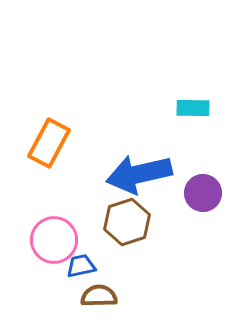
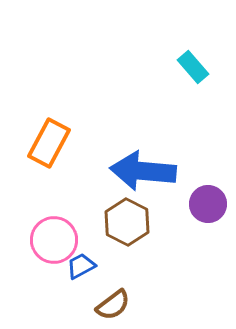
cyan rectangle: moved 41 px up; rotated 48 degrees clockwise
blue arrow: moved 4 px right, 3 px up; rotated 18 degrees clockwise
purple circle: moved 5 px right, 11 px down
brown hexagon: rotated 15 degrees counterclockwise
blue trapezoid: rotated 16 degrees counterclockwise
brown semicircle: moved 14 px right, 9 px down; rotated 144 degrees clockwise
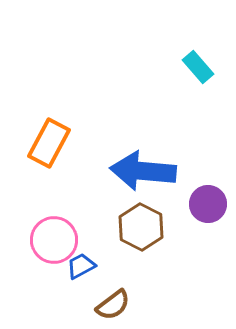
cyan rectangle: moved 5 px right
brown hexagon: moved 14 px right, 5 px down
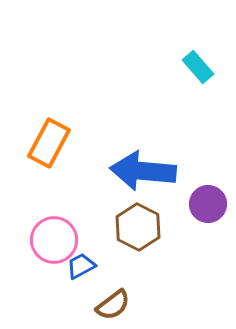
brown hexagon: moved 3 px left
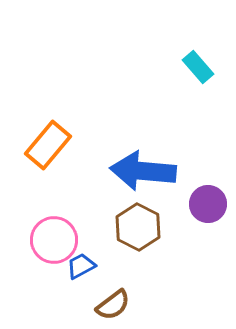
orange rectangle: moved 1 px left, 2 px down; rotated 12 degrees clockwise
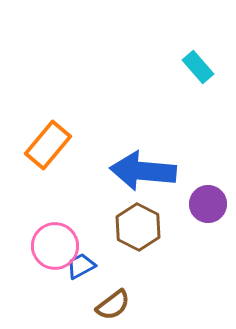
pink circle: moved 1 px right, 6 px down
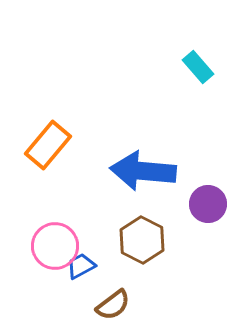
brown hexagon: moved 4 px right, 13 px down
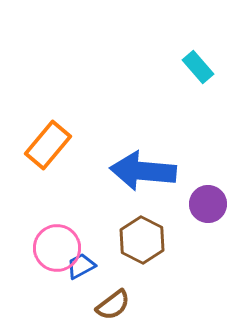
pink circle: moved 2 px right, 2 px down
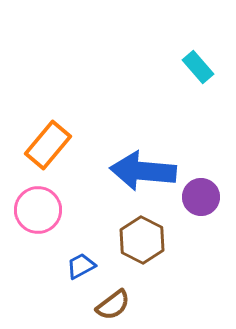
purple circle: moved 7 px left, 7 px up
pink circle: moved 19 px left, 38 px up
